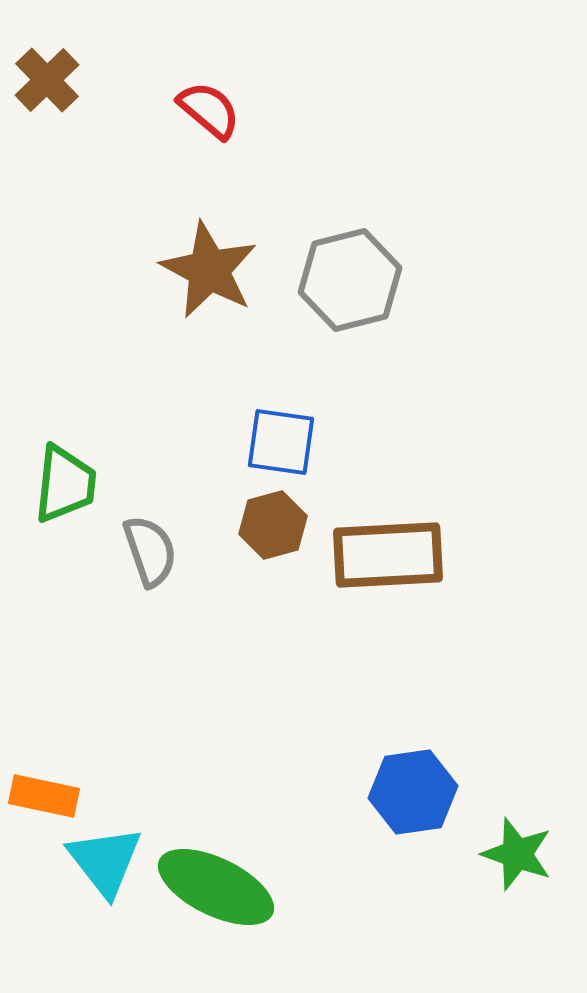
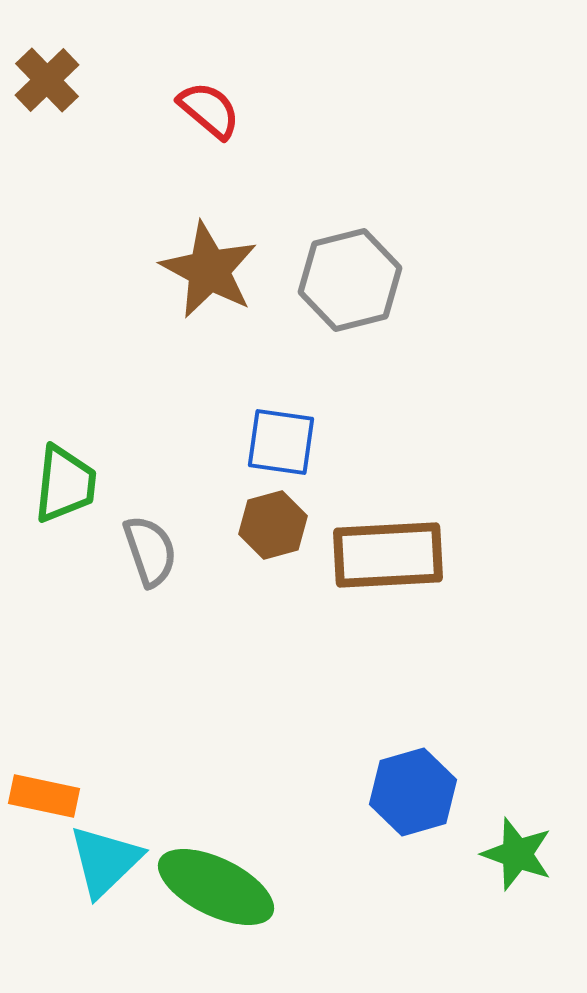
blue hexagon: rotated 8 degrees counterclockwise
cyan triangle: rotated 24 degrees clockwise
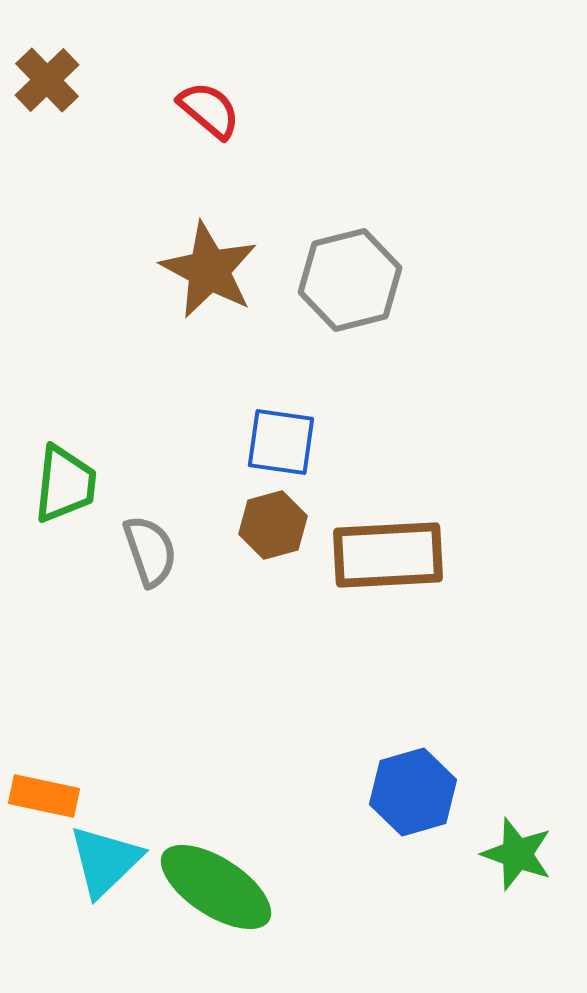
green ellipse: rotated 7 degrees clockwise
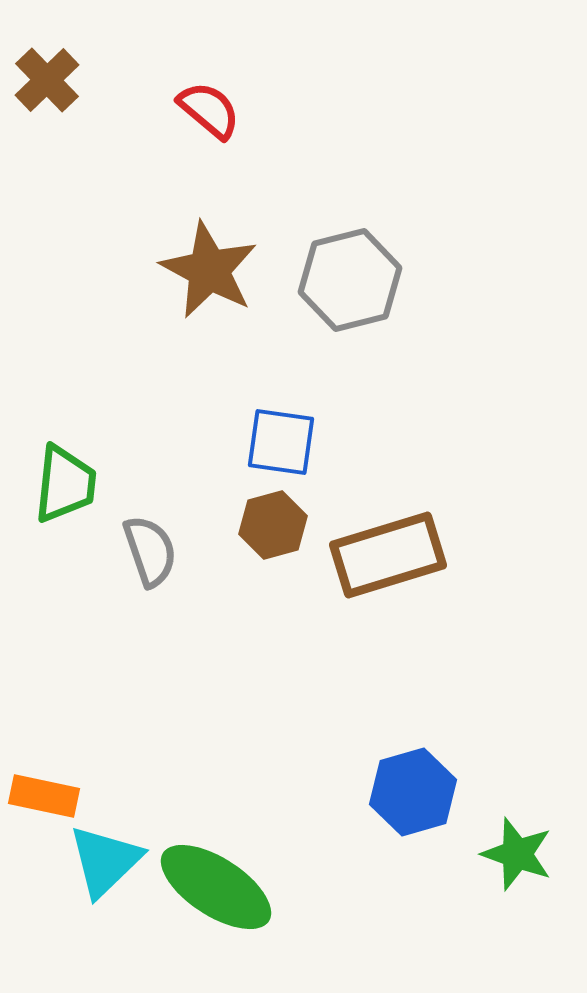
brown rectangle: rotated 14 degrees counterclockwise
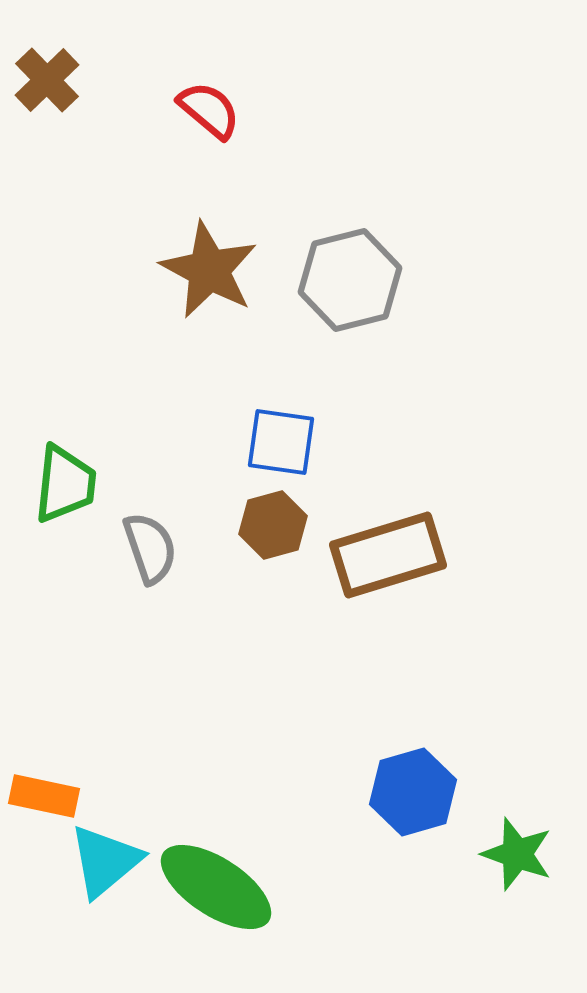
gray semicircle: moved 3 px up
cyan triangle: rotated 4 degrees clockwise
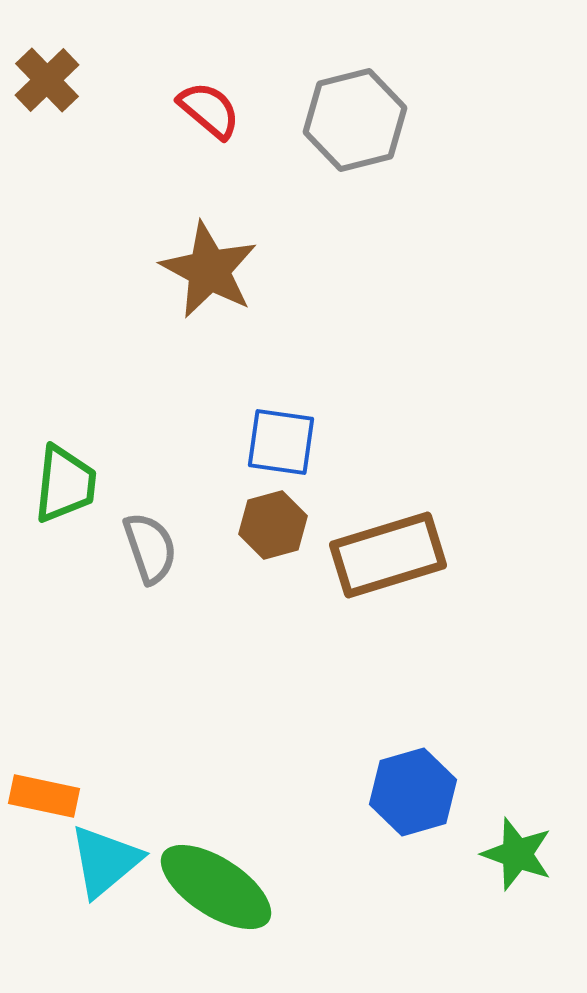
gray hexagon: moved 5 px right, 160 px up
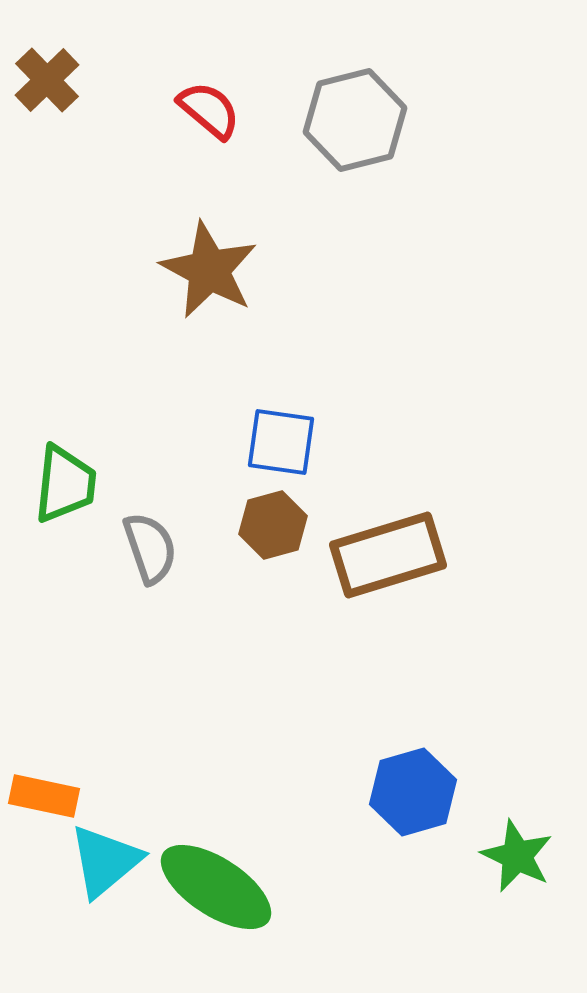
green star: moved 2 px down; rotated 6 degrees clockwise
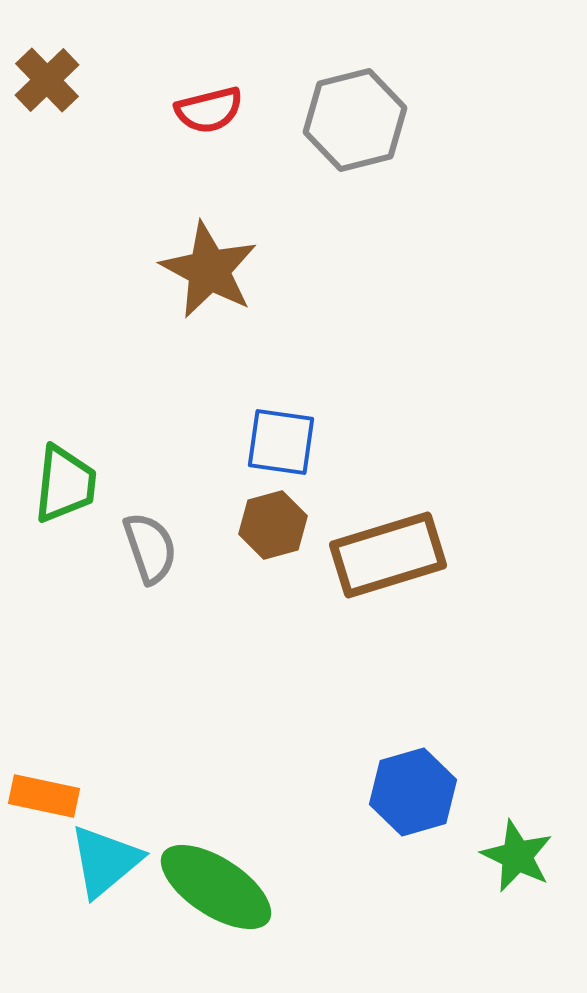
red semicircle: rotated 126 degrees clockwise
